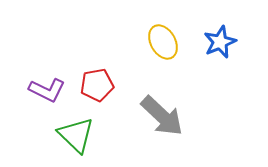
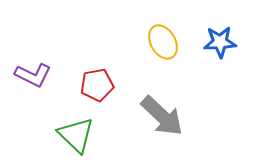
blue star: rotated 20 degrees clockwise
purple L-shape: moved 14 px left, 15 px up
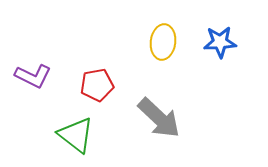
yellow ellipse: rotated 36 degrees clockwise
purple L-shape: moved 1 px down
gray arrow: moved 3 px left, 2 px down
green triangle: rotated 6 degrees counterclockwise
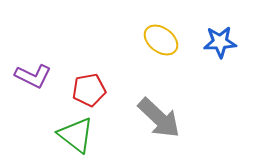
yellow ellipse: moved 2 px left, 2 px up; rotated 60 degrees counterclockwise
red pentagon: moved 8 px left, 5 px down
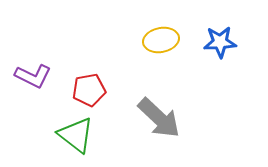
yellow ellipse: rotated 48 degrees counterclockwise
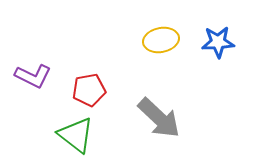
blue star: moved 2 px left
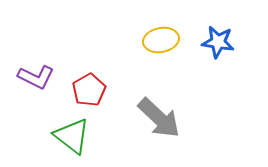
blue star: rotated 12 degrees clockwise
purple L-shape: moved 3 px right, 1 px down
red pentagon: rotated 20 degrees counterclockwise
green triangle: moved 4 px left, 1 px down
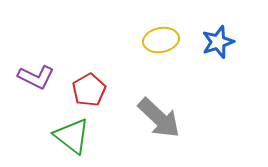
blue star: rotated 28 degrees counterclockwise
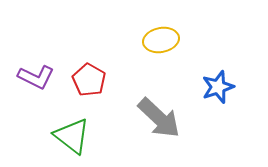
blue star: moved 45 px down
red pentagon: moved 10 px up; rotated 12 degrees counterclockwise
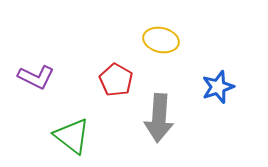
yellow ellipse: rotated 24 degrees clockwise
red pentagon: moved 27 px right
gray arrow: rotated 51 degrees clockwise
